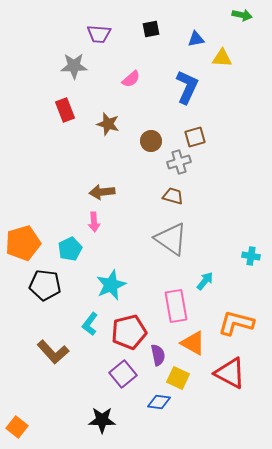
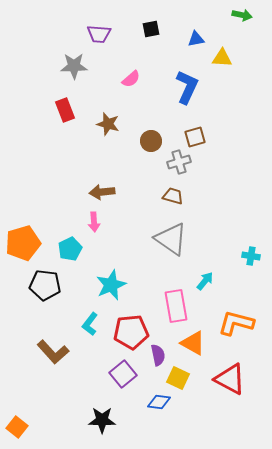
red pentagon: moved 2 px right; rotated 8 degrees clockwise
red triangle: moved 6 px down
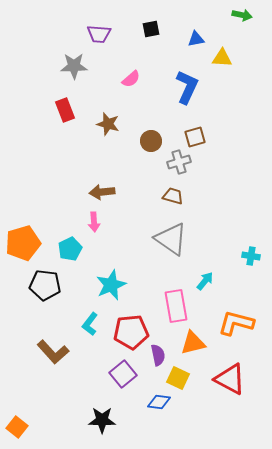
orange triangle: rotated 44 degrees counterclockwise
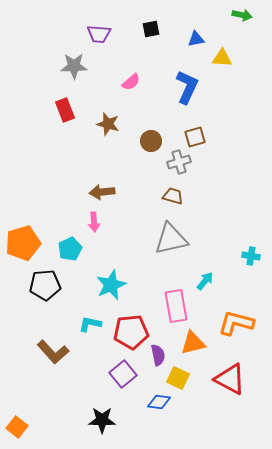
pink semicircle: moved 3 px down
gray triangle: rotated 48 degrees counterclockwise
black pentagon: rotated 12 degrees counterclockwise
cyan L-shape: rotated 65 degrees clockwise
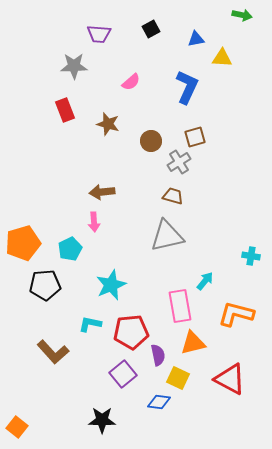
black square: rotated 18 degrees counterclockwise
gray cross: rotated 15 degrees counterclockwise
gray triangle: moved 4 px left, 3 px up
pink rectangle: moved 4 px right
orange L-shape: moved 9 px up
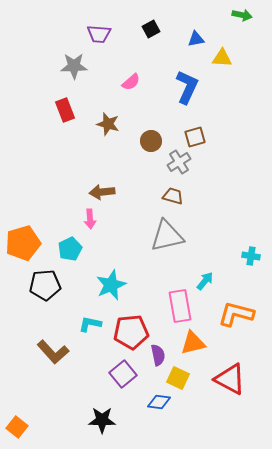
pink arrow: moved 4 px left, 3 px up
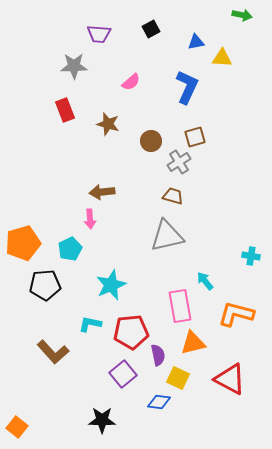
blue triangle: moved 3 px down
cyan arrow: rotated 78 degrees counterclockwise
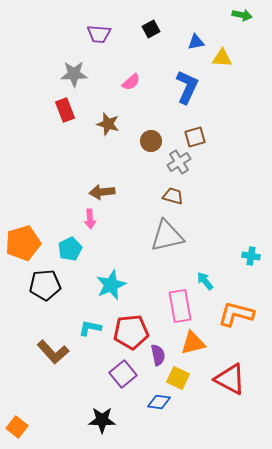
gray star: moved 8 px down
cyan L-shape: moved 4 px down
